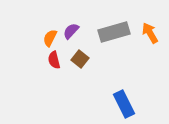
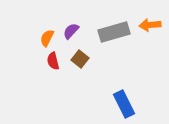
orange arrow: moved 8 px up; rotated 65 degrees counterclockwise
orange semicircle: moved 3 px left
red semicircle: moved 1 px left, 1 px down
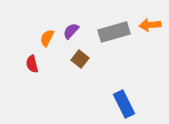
red semicircle: moved 21 px left, 3 px down
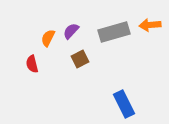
orange semicircle: moved 1 px right
brown square: rotated 24 degrees clockwise
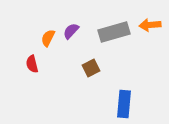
brown square: moved 11 px right, 9 px down
blue rectangle: rotated 32 degrees clockwise
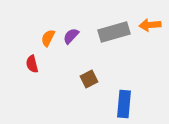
purple semicircle: moved 5 px down
brown square: moved 2 px left, 11 px down
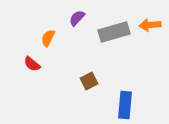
purple semicircle: moved 6 px right, 18 px up
red semicircle: rotated 36 degrees counterclockwise
brown square: moved 2 px down
blue rectangle: moved 1 px right, 1 px down
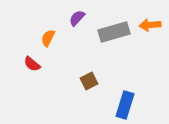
blue rectangle: rotated 12 degrees clockwise
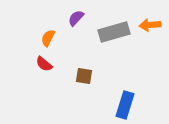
purple semicircle: moved 1 px left
red semicircle: moved 12 px right
brown square: moved 5 px left, 5 px up; rotated 36 degrees clockwise
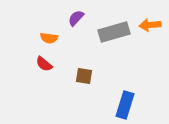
orange semicircle: moved 1 px right; rotated 108 degrees counterclockwise
